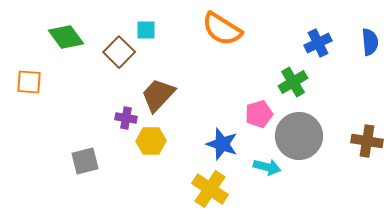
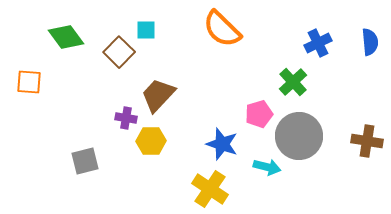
orange semicircle: rotated 12 degrees clockwise
green cross: rotated 12 degrees counterclockwise
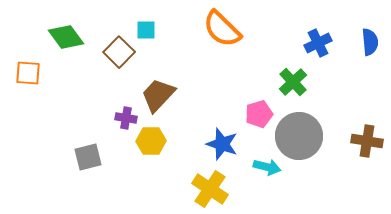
orange square: moved 1 px left, 9 px up
gray square: moved 3 px right, 4 px up
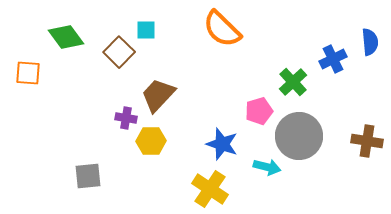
blue cross: moved 15 px right, 16 px down
pink pentagon: moved 3 px up
gray square: moved 19 px down; rotated 8 degrees clockwise
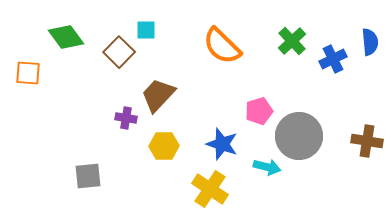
orange semicircle: moved 17 px down
green cross: moved 1 px left, 41 px up
yellow hexagon: moved 13 px right, 5 px down
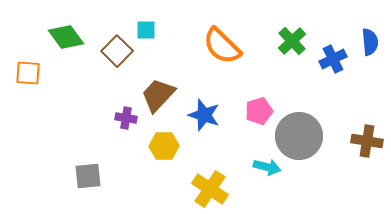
brown square: moved 2 px left, 1 px up
blue star: moved 18 px left, 29 px up
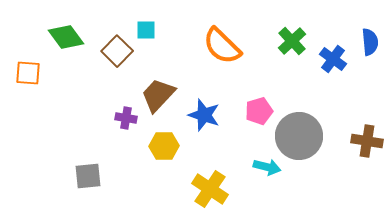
blue cross: rotated 28 degrees counterclockwise
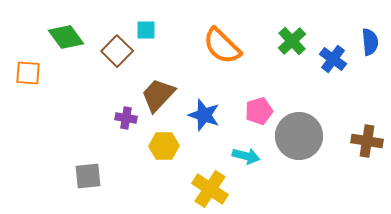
cyan arrow: moved 21 px left, 11 px up
